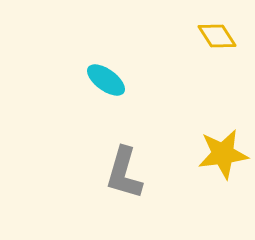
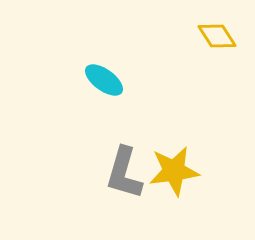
cyan ellipse: moved 2 px left
yellow star: moved 49 px left, 17 px down
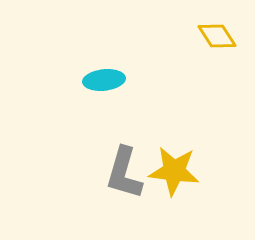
cyan ellipse: rotated 42 degrees counterclockwise
yellow star: rotated 15 degrees clockwise
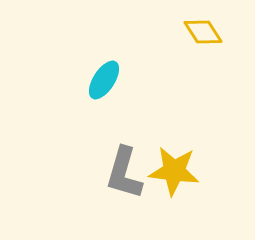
yellow diamond: moved 14 px left, 4 px up
cyan ellipse: rotated 51 degrees counterclockwise
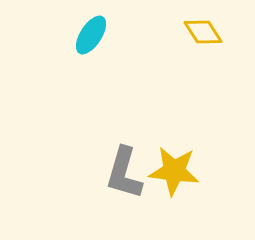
cyan ellipse: moved 13 px left, 45 px up
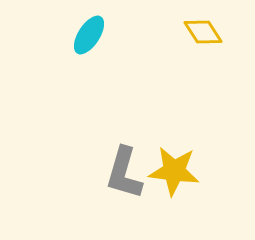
cyan ellipse: moved 2 px left
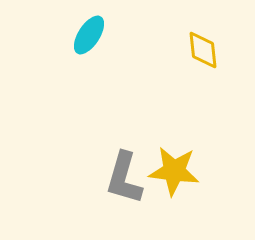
yellow diamond: moved 18 px down; rotated 27 degrees clockwise
gray L-shape: moved 5 px down
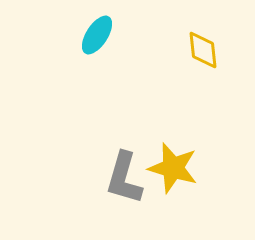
cyan ellipse: moved 8 px right
yellow star: moved 1 px left, 3 px up; rotated 9 degrees clockwise
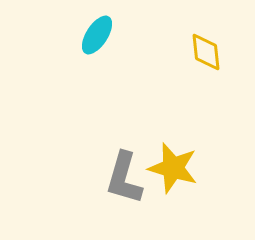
yellow diamond: moved 3 px right, 2 px down
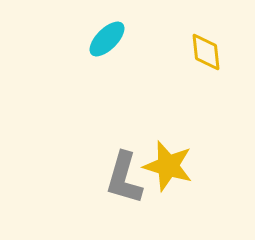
cyan ellipse: moved 10 px right, 4 px down; rotated 12 degrees clockwise
yellow star: moved 5 px left, 2 px up
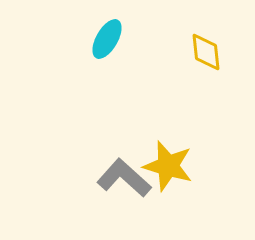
cyan ellipse: rotated 15 degrees counterclockwise
gray L-shape: rotated 116 degrees clockwise
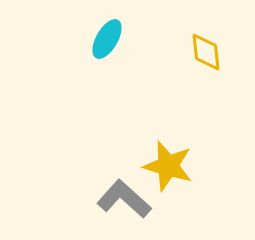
gray L-shape: moved 21 px down
